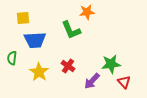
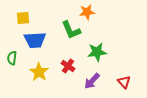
green star: moved 14 px left, 12 px up
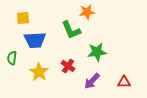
red triangle: rotated 48 degrees counterclockwise
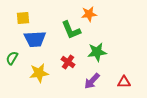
orange star: moved 2 px right, 2 px down
blue trapezoid: moved 1 px up
green semicircle: rotated 24 degrees clockwise
red cross: moved 4 px up
yellow star: moved 1 px down; rotated 30 degrees clockwise
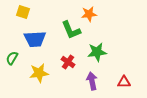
yellow square: moved 6 px up; rotated 24 degrees clockwise
purple arrow: rotated 126 degrees clockwise
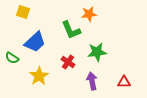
blue trapezoid: moved 3 px down; rotated 40 degrees counterclockwise
green semicircle: rotated 88 degrees counterclockwise
yellow star: moved 3 px down; rotated 24 degrees counterclockwise
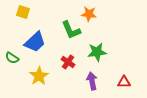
orange star: rotated 14 degrees clockwise
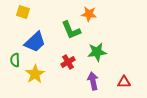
green semicircle: moved 3 px right, 2 px down; rotated 56 degrees clockwise
red cross: rotated 24 degrees clockwise
yellow star: moved 4 px left, 2 px up
purple arrow: moved 1 px right
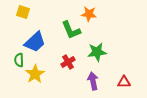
green semicircle: moved 4 px right
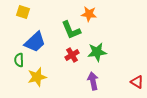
red cross: moved 4 px right, 7 px up
yellow star: moved 2 px right, 3 px down; rotated 18 degrees clockwise
red triangle: moved 13 px right; rotated 32 degrees clockwise
